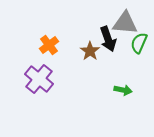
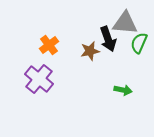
brown star: rotated 24 degrees clockwise
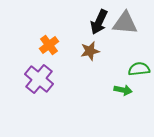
black arrow: moved 9 px left, 17 px up; rotated 45 degrees clockwise
green semicircle: moved 26 px down; rotated 60 degrees clockwise
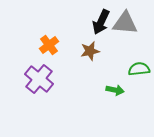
black arrow: moved 2 px right
green arrow: moved 8 px left
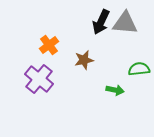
brown star: moved 6 px left, 9 px down
